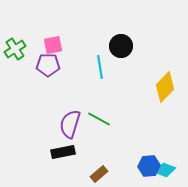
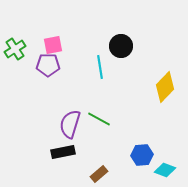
blue hexagon: moved 7 px left, 11 px up
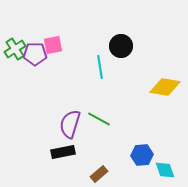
purple pentagon: moved 13 px left, 11 px up
yellow diamond: rotated 56 degrees clockwise
cyan diamond: rotated 50 degrees clockwise
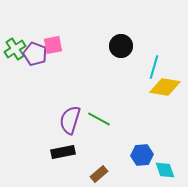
purple pentagon: rotated 20 degrees clockwise
cyan line: moved 54 px right; rotated 25 degrees clockwise
purple semicircle: moved 4 px up
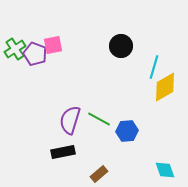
yellow diamond: rotated 40 degrees counterclockwise
blue hexagon: moved 15 px left, 24 px up
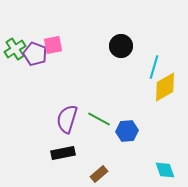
purple semicircle: moved 3 px left, 1 px up
black rectangle: moved 1 px down
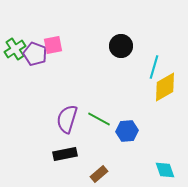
black rectangle: moved 2 px right, 1 px down
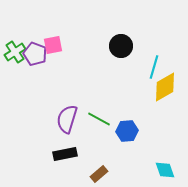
green cross: moved 3 px down
